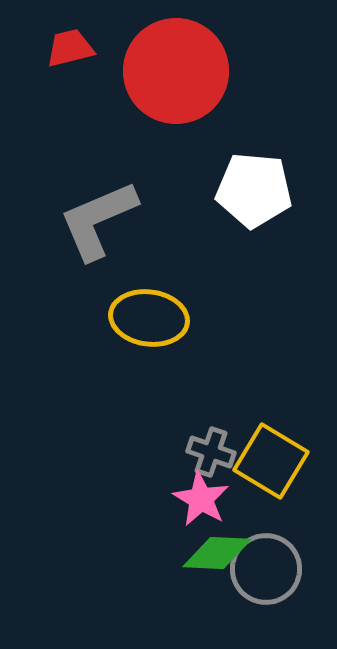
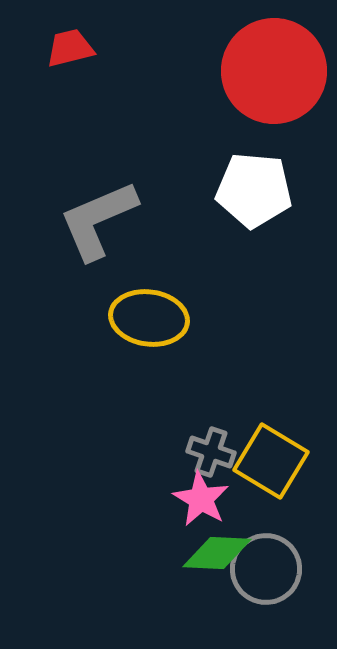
red circle: moved 98 px right
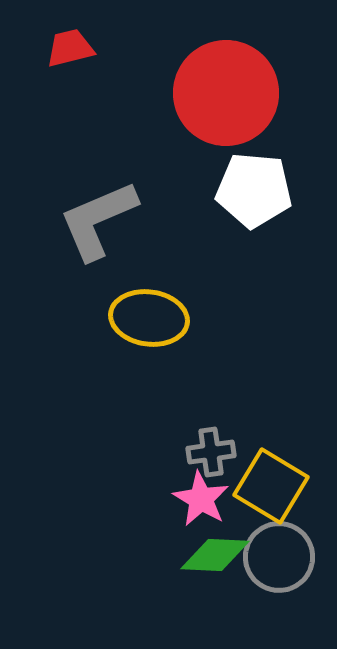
red circle: moved 48 px left, 22 px down
gray cross: rotated 27 degrees counterclockwise
yellow square: moved 25 px down
green diamond: moved 2 px left, 2 px down
gray circle: moved 13 px right, 12 px up
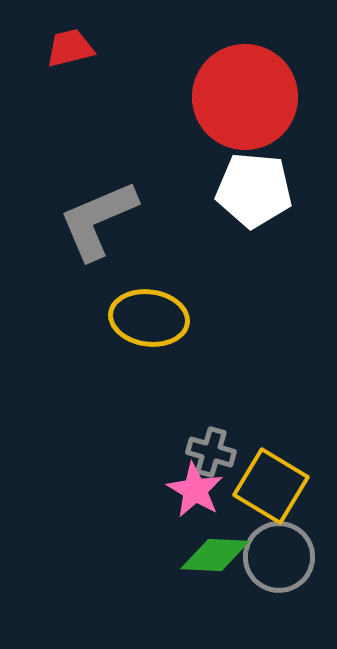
red circle: moved 19 px right, 4 px down
gray cross: rotated 24 degrees clockwise
pink star: moved 6 px left, 9 px up
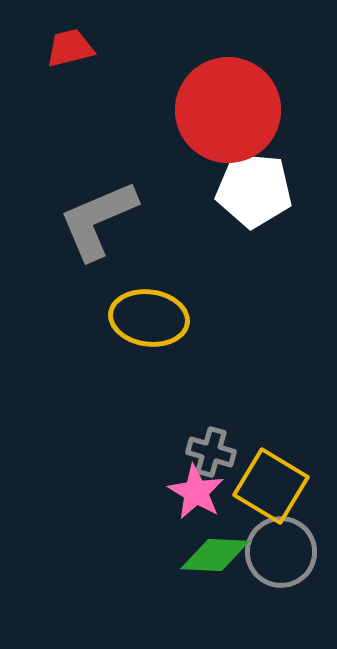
red circle: moved 17 px left, 13 px down
pink star: moved 1 px right, 2 px down
gray circle: moved 2 px right, 5 px up
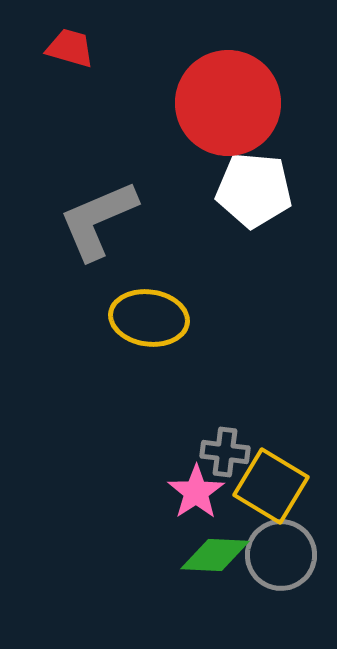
red trapezoid: rotated 30 degrees clockwise
red circle: moved 7 px up
gray cross: moved 14 px right; rotated 9 degrees counterclockwise
pink star: rotated 8 degrees clockwise
gray circle: moved 3 px down
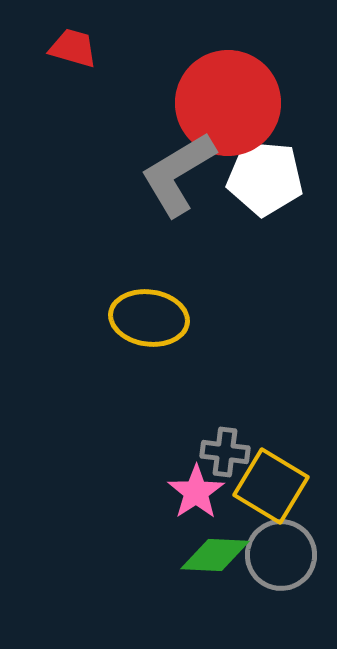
red trapezoid: moved 3 px right
white pentagon: moved 11 px right, 12 px up
gray L-shape: moved 80 px right, 46 px up; rotated 8 degrees counterclockwise
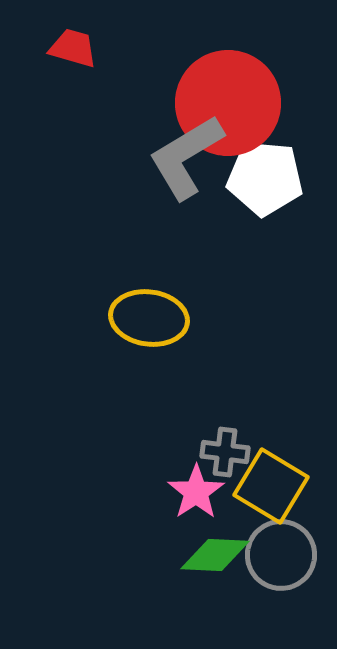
gray L-shape: moved 8 px right, 17 px up
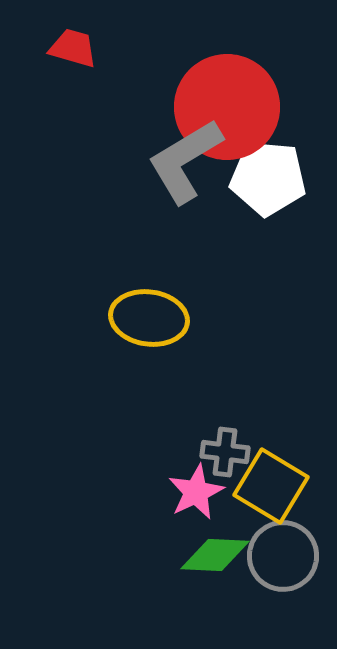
red circle: moved 1 px left, 4 px down
gray L-shape: moved 1 px left, 4 px down
white pentagon: moved 3 px right
pink star: rotated 8 degrees clockwise
gray circle: moved 2 px right, 1 px down
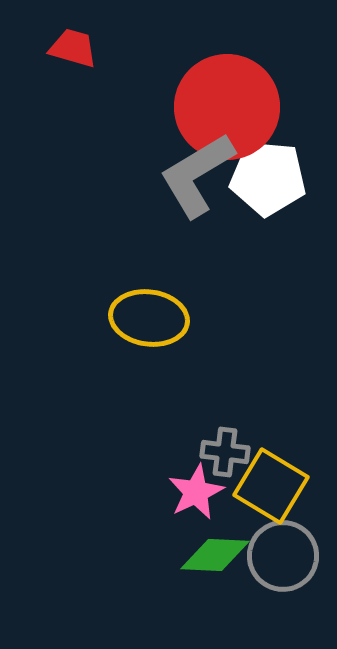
gray L-shape: moved 12 px right, 14 px down
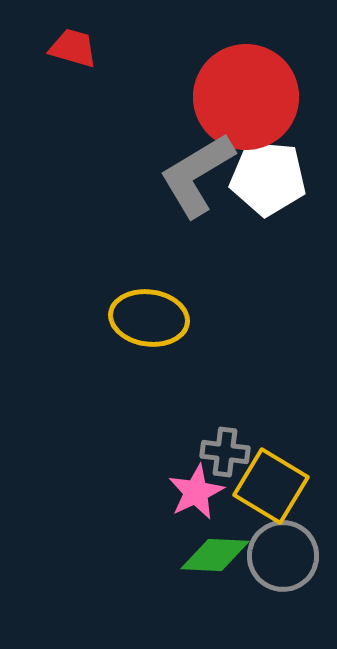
red circle: moved 19 px right, 10 px up
